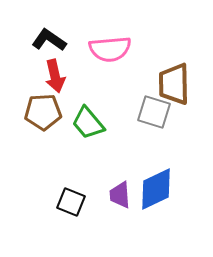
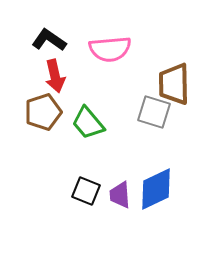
brown pentagon: rotated 15 degrees counterclockwise
black square: moved 15 px right, 11 px up
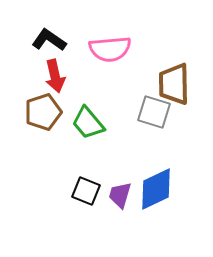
purple trapezoid: rotated 20 degrees clockwise
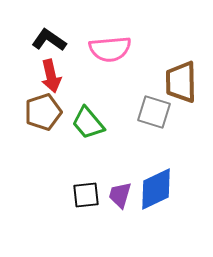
red arrow: moved 4 px left
brown trapezoid: moved 7 px right, 2 px up
black square: moved 4 px down; rotated 28 degrees counterclockwise
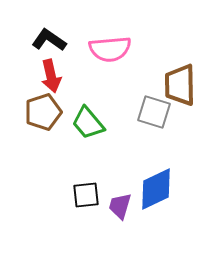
brown trapezoid: moved 1 px left, 3 px down
purple trapezoid: moved 11 px down
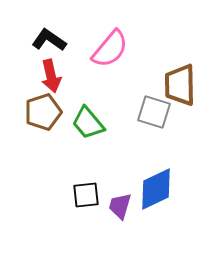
pink semicircle: rotated 45 degrees counterclockwise
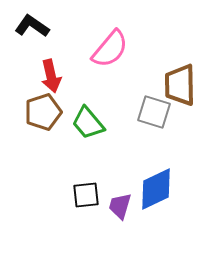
black L-shape: moved 17 px left, 14 px up
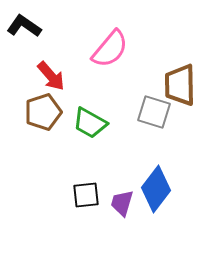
black L-shape: moved 8 px left
red arrow: rotated 28 degrees counterclockwise
green trapezoid: moved 2 px right; rotated 21 degrees counterclockwise
blue diamond: rotated 27 degrees counterclockwise
purple trapezoid: moved 2 px right, 3 px up
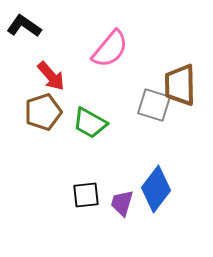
gray square: moved 7 px up
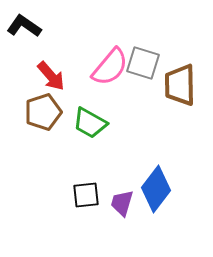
pink semicircle: moved 18 px down
gray square: moved 11 px left, 42 px up
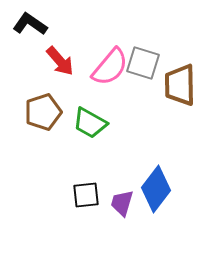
black L-shape: moved 6 px right, 2 px up
red arrow: moved 9 px right, 15 px up
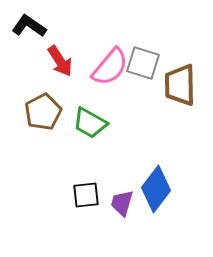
black L-shape: moved 1 px left, 2 px down
red arrow: rotated 8 degrees clockwise
brown pentagon: rotated 9 degrees counterclockwise
